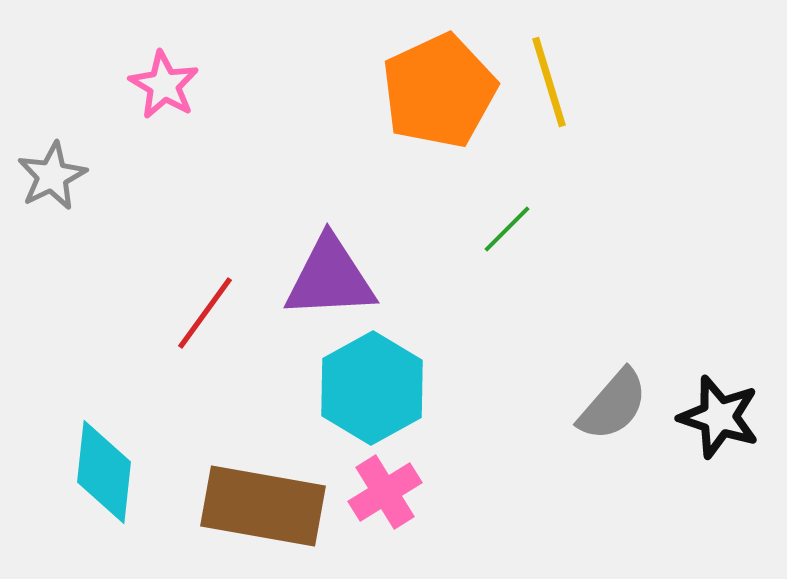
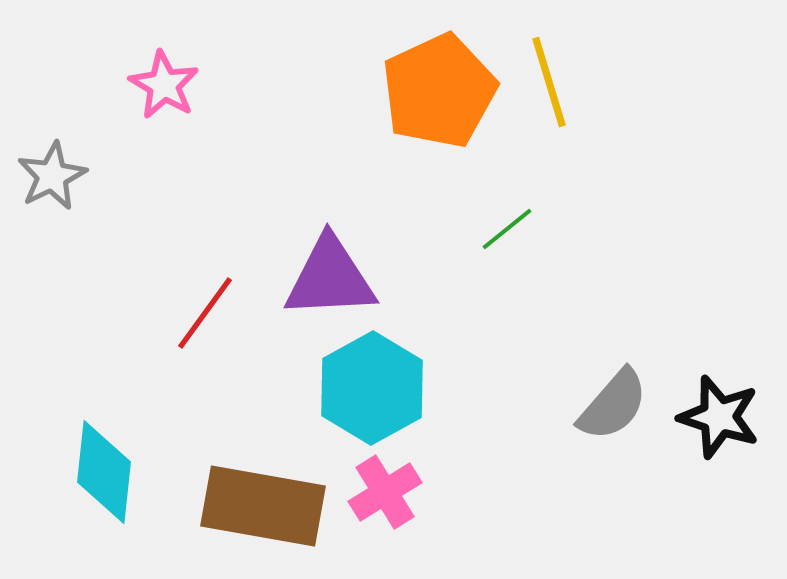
green line: rotated 6 degrees clockwise
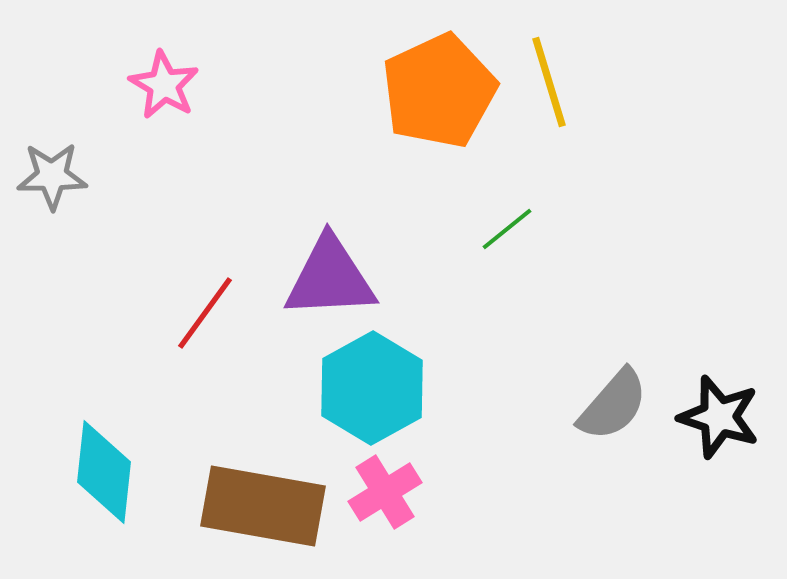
gray star: rotated 26 degrees clockwise
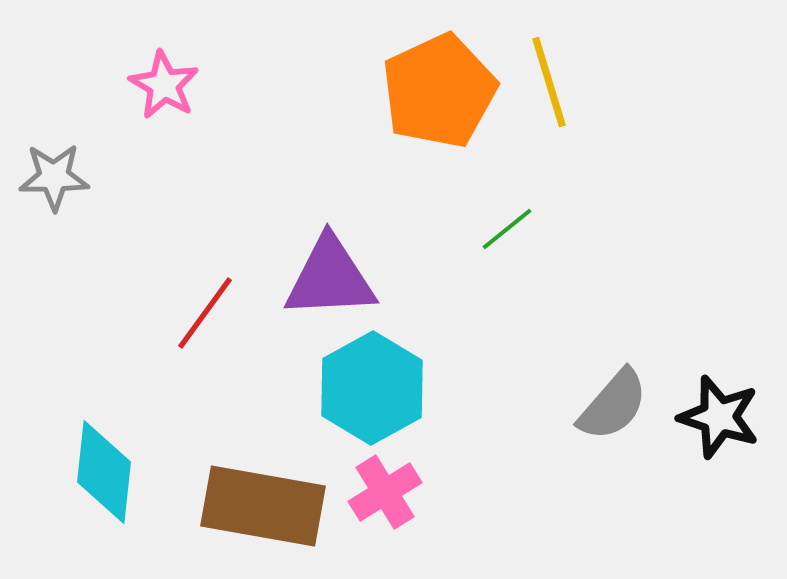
gray star: moved 2 px right, 1 px down
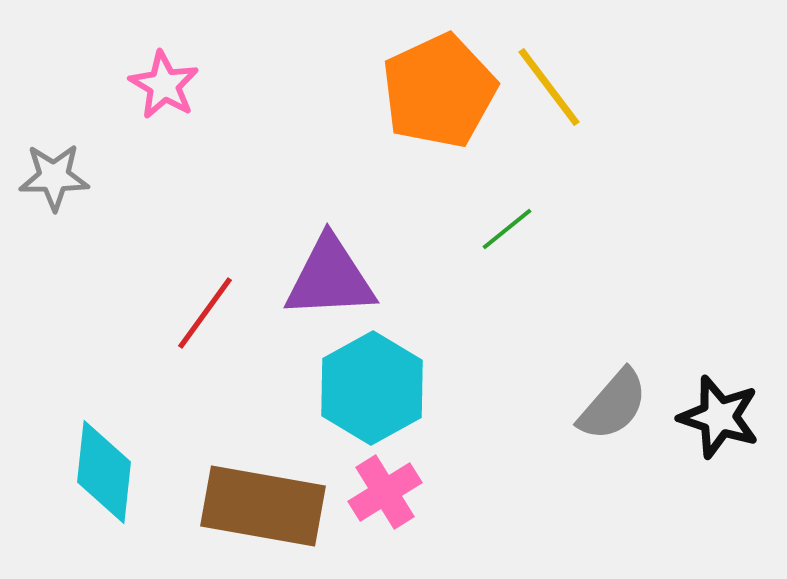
yellow line: moved 5 px down; rotated 20 degrees counterclockwise
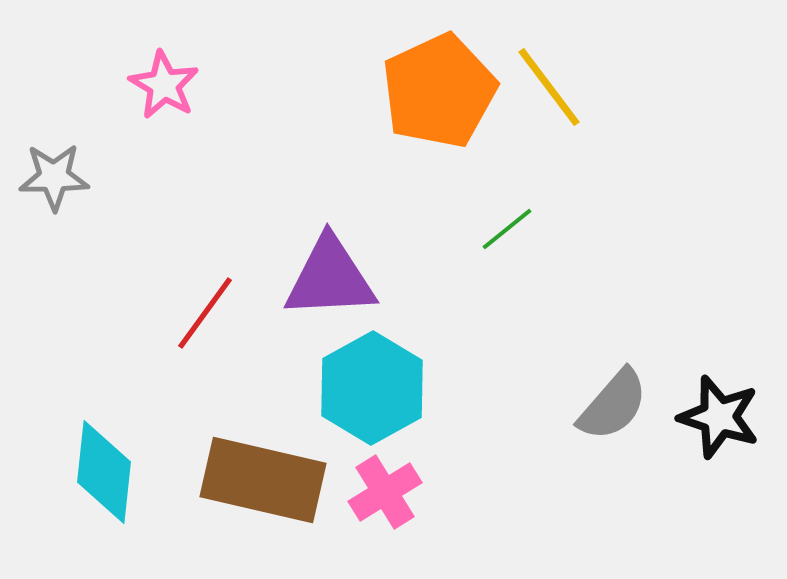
brown rectangle: moved 26 px up; rotated 3 degrees clockwise
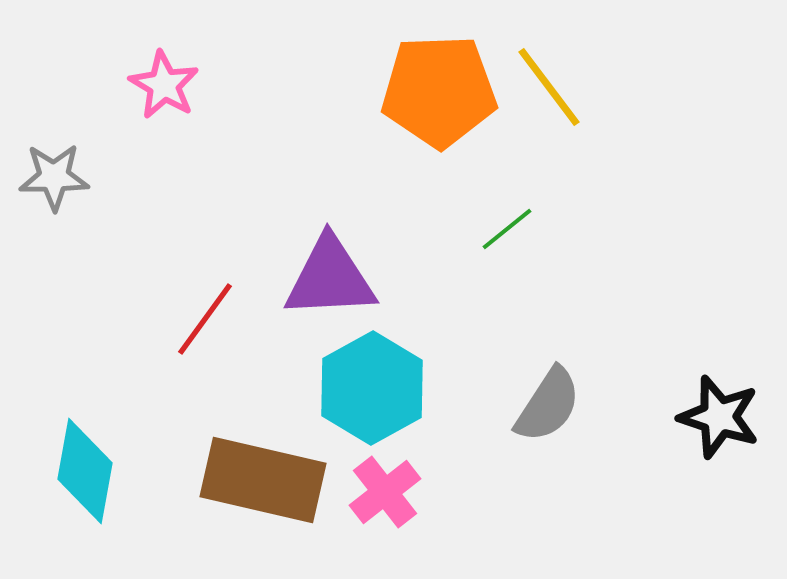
orange pentagon: rotated 23 degrees clockwise
red line: moved 6 px down
gray semicircle: moved 65 px left; rotated 8 degrees counterclockwise
cyan diamond: moved 19 px left, 1 px up; rotated 4 degrees clockwise
pink cross: rotated 6 degrees counterclockwise
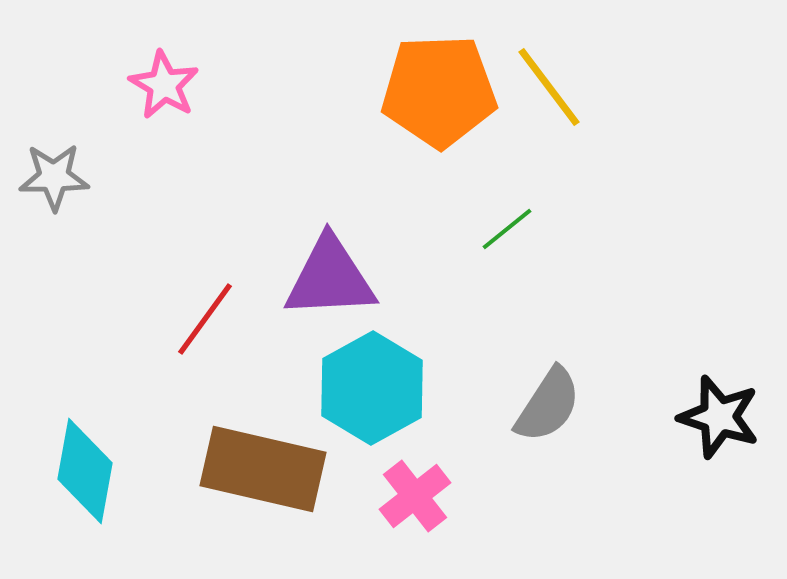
brown rectangle: moved 11 px up
pink cross: moved 30 px right, 4 px down
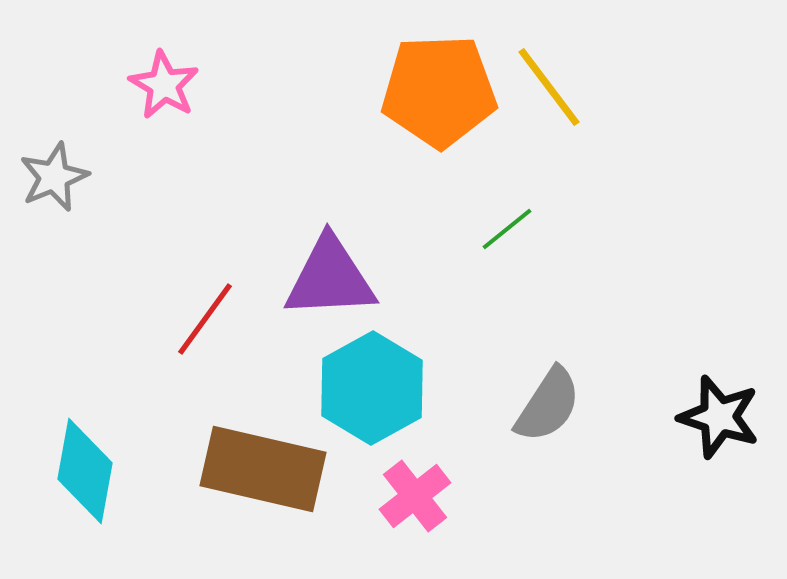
gray star: rotated 22 degrees counterclockwise
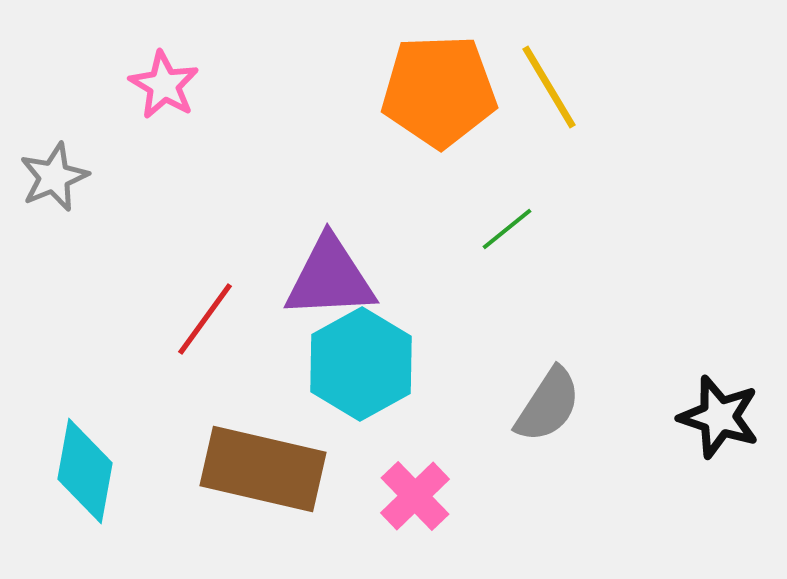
yellow line: rotated 6 degrees clockwise
cyan hexagon: moved 11 px left, 24 px up
pink cross: rotated 6 degrees counterclockwise
